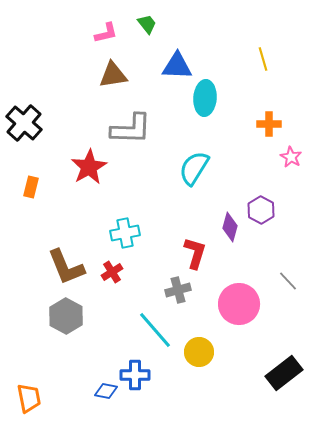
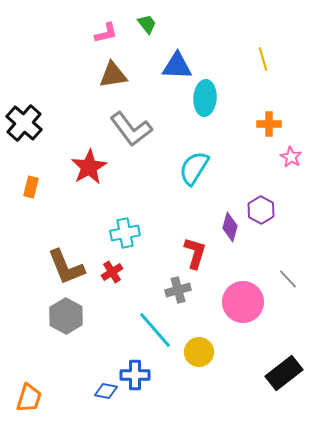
gray L-shape: rotated 51 degrees clockwise
gray line: moved 2 px up
pink circle: moved 4 px right, 2 px up
orange trapezoid: rotated 28 degrees clockwise
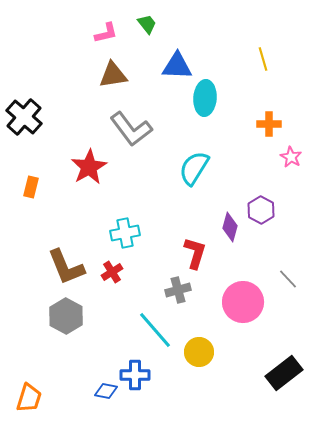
black cross: moved 6 px up
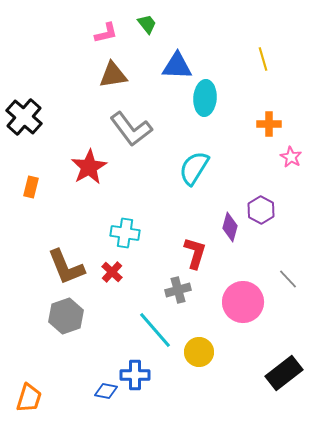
cyan cross: rotated 20 degrees clockwise
red cross: rotated 15 degrees counterclockwise
gray hexagon: rotated 12 degrees clockwise
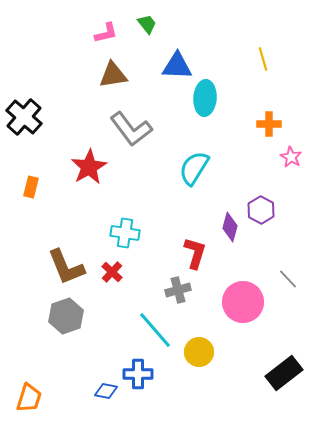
blue cross: moved 3 px right, 1 px up
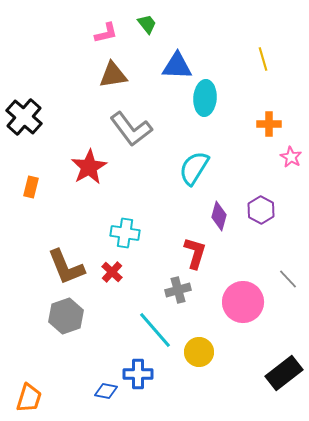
purple diamond: moved 11 px left, 11 px up
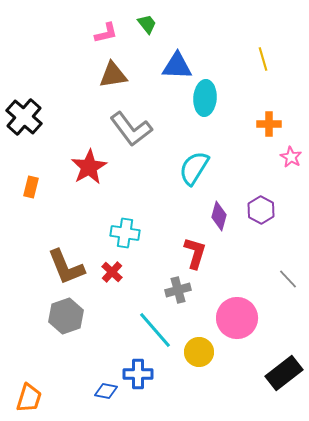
pink circle: moved 6 px left, 16 px down
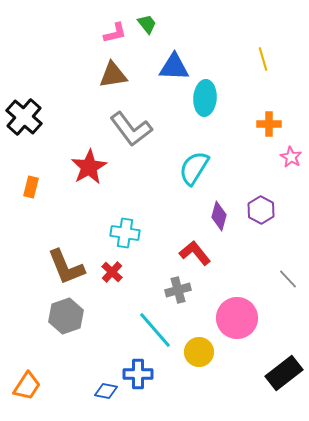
pink L-shape: moved 9 px right
blue triangle: moved 3 px left, 1 px down
red L-shape: rotated 56 degrees counterclockwise
orange trapezoid: moved 2 px left, 12 px up; rotated 16 degrees clockwise
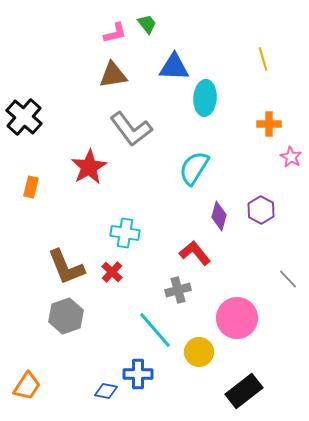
black rectangle: moved 40 px left, 18 px down
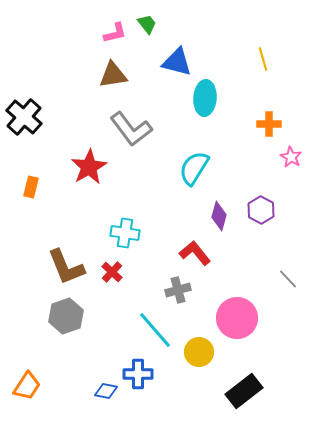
blue triangle: moved 3 px right, 5 px up; rotated 12 degrees clockwise
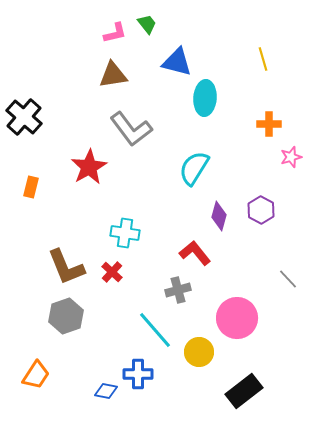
pink star: rotated 25 degrees clockwise
orange trapezoid: moved 9 px right, 11 px up
